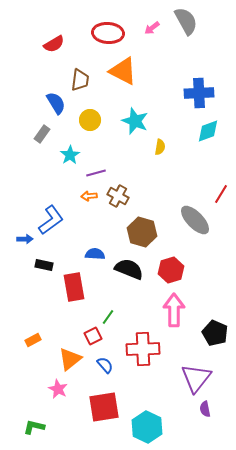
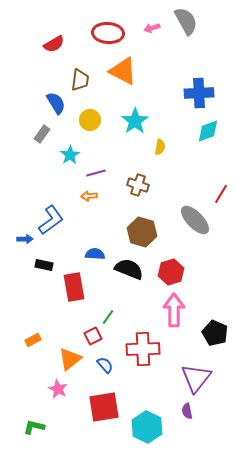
pink arrow at (152, 28): rotated 21 degrees clockwise
cyan star at (135, 121): rotated 16 degrees clockwise
brown cross at (118, 196): moved 20 px right, 11 px up; rotated 10 degrees counterclockwise
red hexagon at (171, 270): moved 2 px down
purple semicircle at (205, 409): moved 18 px left, 2 px down
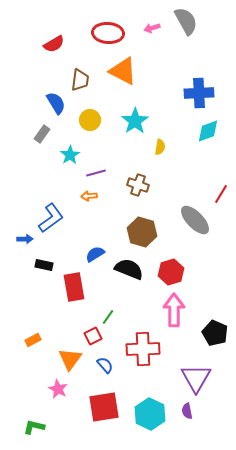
blue L-shape at (51, 220): moved 2 px up
blue semicircle at (95, 254): rotated 36 degrees counterclockwise
orange triangle at (70, 359): rotated 15 degrees counterclockwise
purple triangle at (196, 378): rotated 8 degrees counterclockwise
cyan hexagon at (147, 427): moved 3 px right, 13 px up
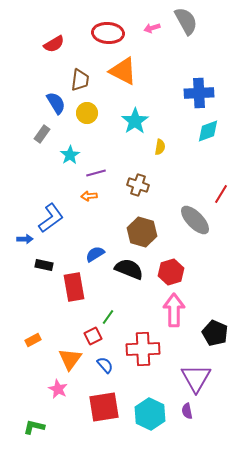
yellow circle at (90, 120): moved 3 px left, 7 px up
